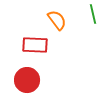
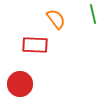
orange semicircle: moved 1 px left, 1 px up
red circle: moved 7 px left, 4 px down
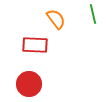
red circle: moved 9 px right
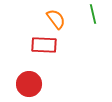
red rectangle: moved 9 px right
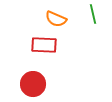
orange semicircle: rotated 150 degrees clockwise
red circle: moved 4 px right
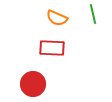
orange semicircle: moved 1 px right, 1 px up
red rectangle: moved 8 px right, 3 px down
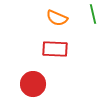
red rectangle: moved 3 px right, 1 px down
